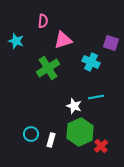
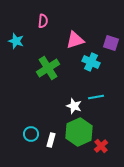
pink triangle: moved 12 px right
green hexagon: moved 1 px left
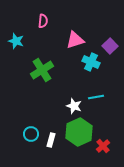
purple square: moved 1 px left, 3 px down; rotated 28 degrees clockwise
green cross: moved 6 px left, 2 px down
red cross: moved 2 px right
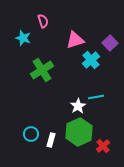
pink semicircle: rotated 24 degrees counterclockwise
cyan star: moved 7 px right, 3 px up
purple square: moved 3 px up
cyan cross: moved 2 px up; rotated 24 degrees clockwise
white star: moved 4 px right; rotated 21 degrees clockwise
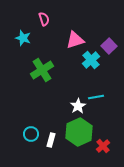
pink semicircle: moved 1 px right, 2 px up
purple square: moved 1 px left, 3 px down
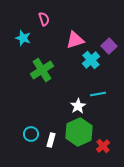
cyan line: moved 2 px right, 3 px up
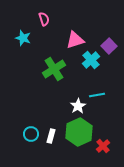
green cross: moved 12 px right, 1 px up
cyan line: moved 1 px left, 1 px down
white rectangle: moved 4 px up
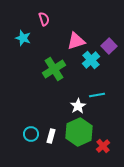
pink triangle: moved 1 px right, 1 px down
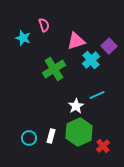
pink semicircle: moved 6 px down
cyan line: rotated 14 degrees counterclockwise
white star: moved 2 px left
cyan circle: moved 2 px left, 4 px down
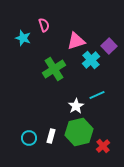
green hexagon: rotated 12 degrees clockwise
